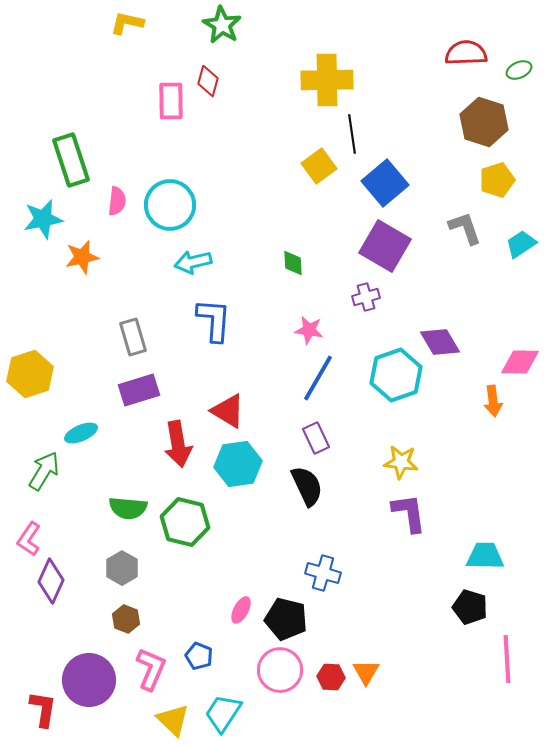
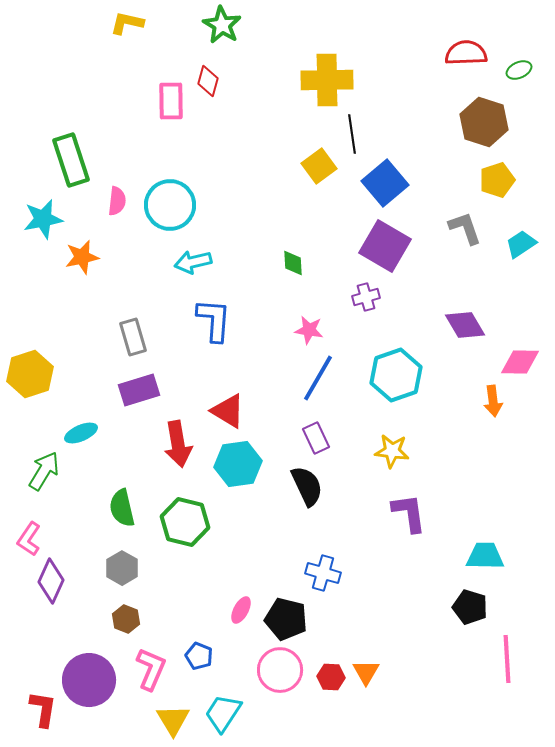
purple diamond at (440, 342): moved 25 px right, 17 px up
yellow star at (401, 462): moved 9 px left, 11 px up
green semicircle at (128, 508): moved 6 px left; rotated 72 degrees clockwise
yellow triangle at (173, 720): rotated 15 degrees clockwise
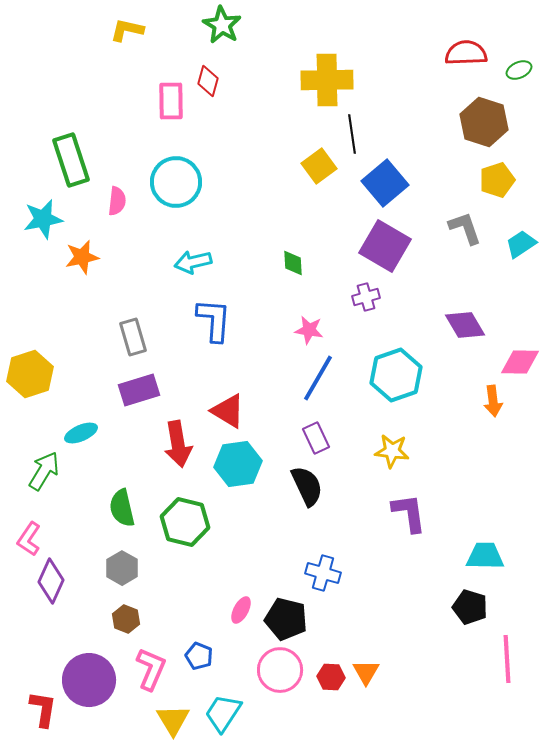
yellow L-shape at (127, 23): moved 7 px down
cyan circle at (170, 205): moved 6 px right, 23 px up
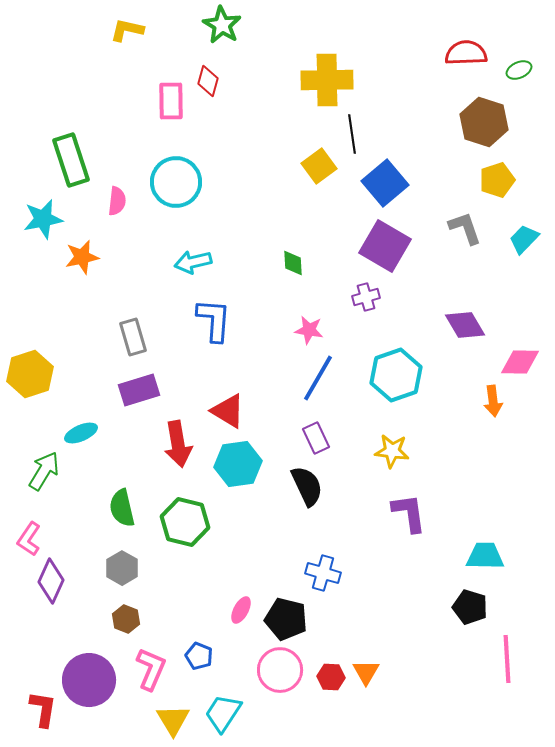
cyan trapezoid at (521, 244): moved 3 px right, 5 px up; rotated 12 degrees counterclockwise
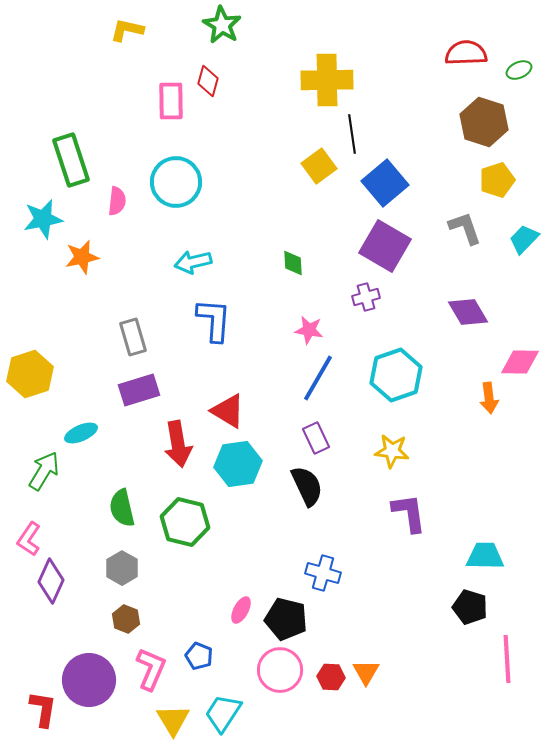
purple diamond at (465, 325): moved 3 px right, 13 px up
orange arrow at (493, 401): moved 4 px left, 3 px up
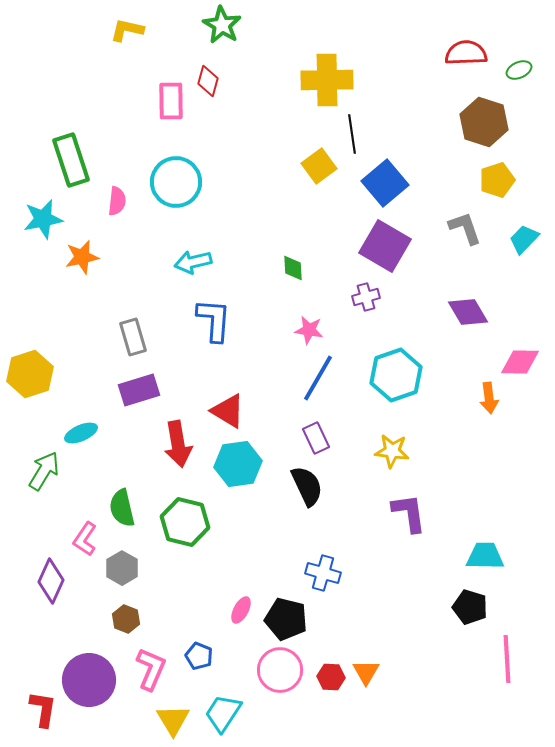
green diamond at (293, 263): moved 5 px down
pink L-shape at (29, 539): moved 56 px right
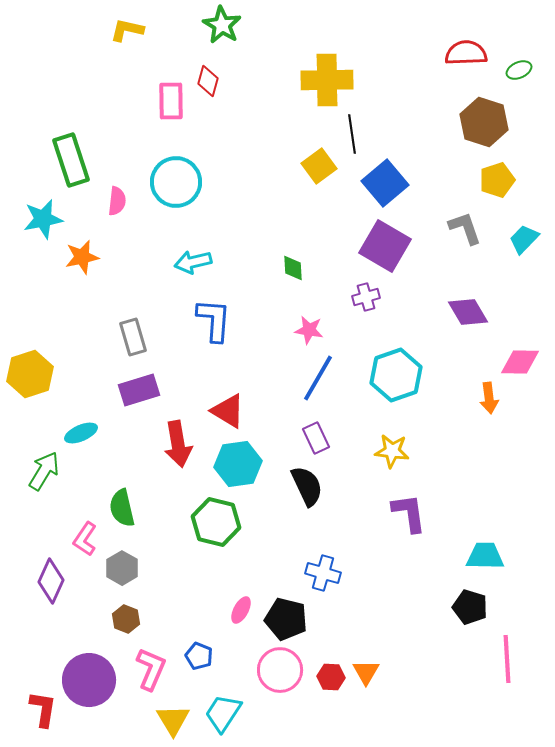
green hexagon at (185, 522): moved 31 px right
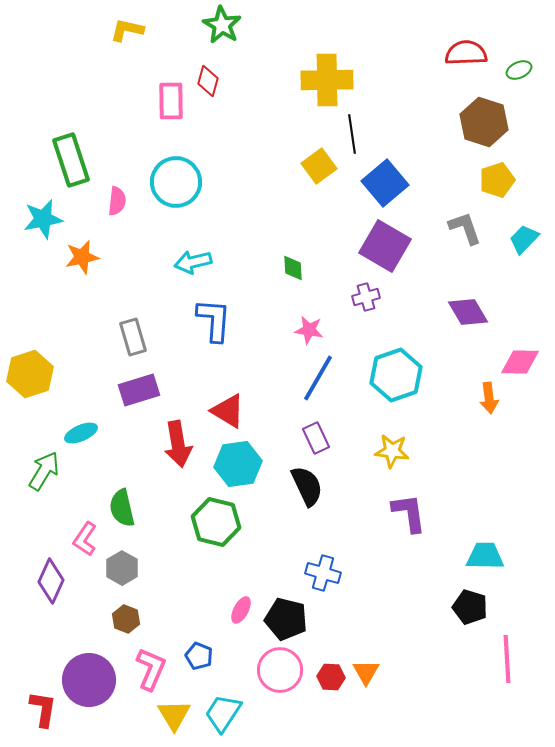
yellow triangle at (173, 720): moved 1 px right, 5 px up
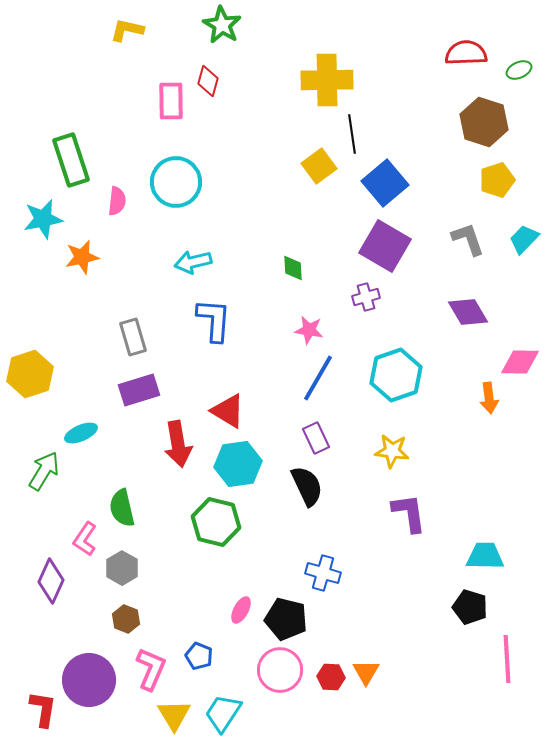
gray L-shape at (465, 228): moved 3 px right, 11 px down
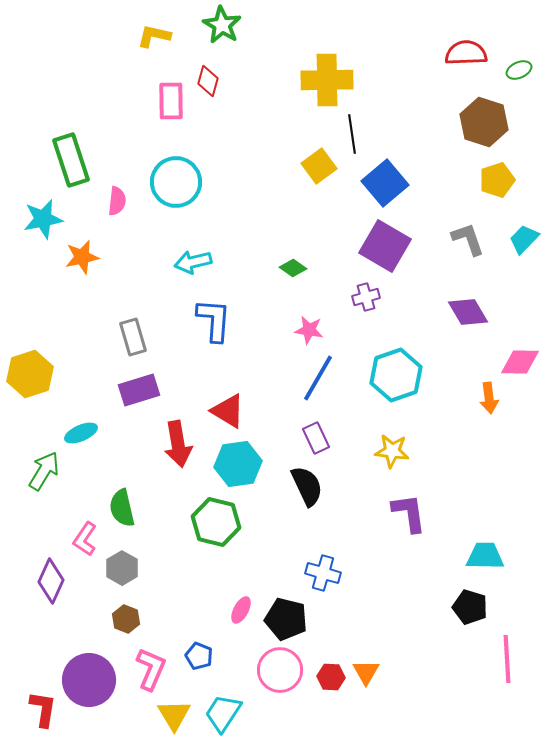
yellow L-shape at (127, 30): moved 27 px right, 6 px down
green diamond at (293, 268): rotated 52 degrees counterclockwise
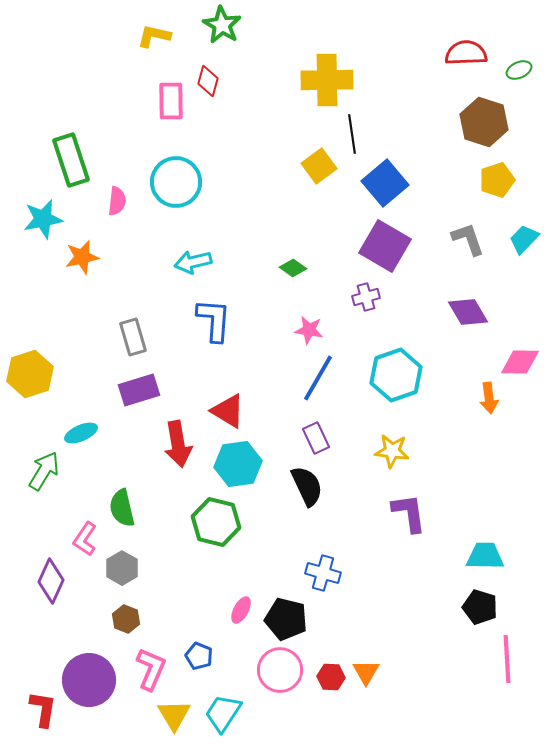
black pentagon at (470, 607): moved 10 px right
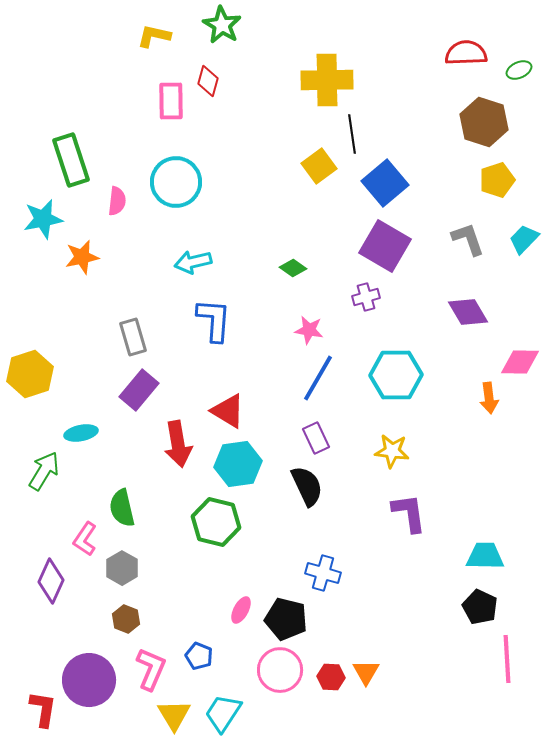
cyan hexagon at (396, 375): rotated 18 degrees clockwise
purple rectangle at (139, 390): rotated 33 degrees counterclockwise
cyan ellipse at (81, 433): rotated 12 degrees clockwise
black pentagon at (480, 607): rotated 8 degrees clockwise
